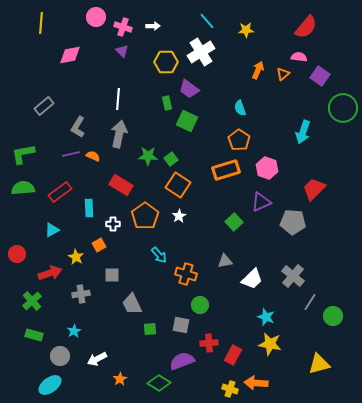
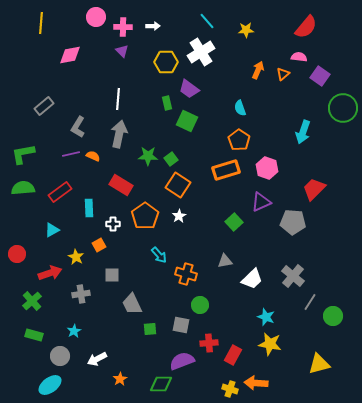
pink cross at (123, 27): rotated 18 degrees counterclockwise
green diamond at (159, 383): moved 2 px right, 1 px down; rotated 30 degrees counterclockwise
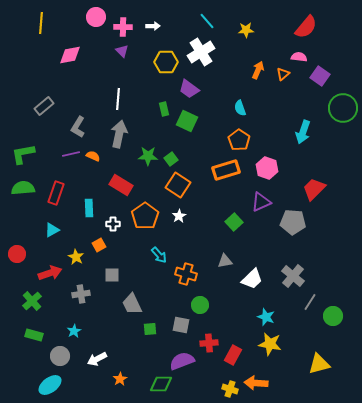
green rectangle at (167, 103): moved 3 px left, 6 px down
red rectangle at (60, 192): moved 4 px left, 1 px down; rotated 35 degrees counterclockwise
